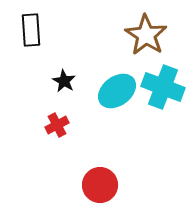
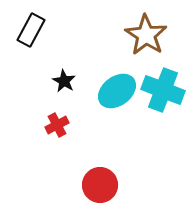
black rectangle: rotated 32 degrees clockwise
cyan cross: moved 3 px down
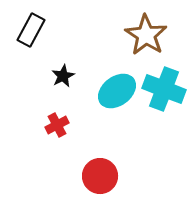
black star: moved 1 px left, 5 px up; rotated 15 degrees clockwise
cyan cross: moved 1 px right, 1 px up
red circle: moved 9 px up
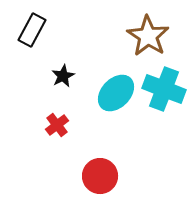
black rectangle: moved 1 px right
brown star: moved 2 px right, 1 px down
cyan ellipse: moved 1 px left, 2 px down; rotated 9 degrees counterclockwise
red cross: rotated 10 degrees counterclockwise
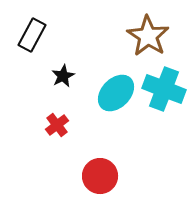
black rectangle: moved 5 px down
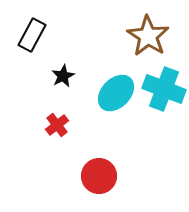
red circle: moved 1 px left
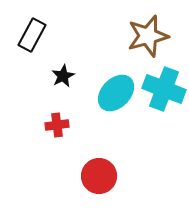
brown star: rotated 24 degrees clockwise
red cross: rotated 30 degrees clockwise
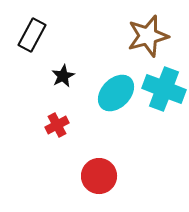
red cross: rotated 20 degrees counterclockwise
